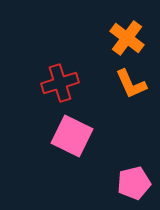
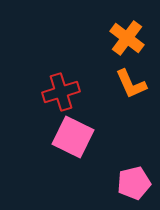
red cross: moved 1 px right, 9 px down
pink square: moved 1 px right, 1 px down
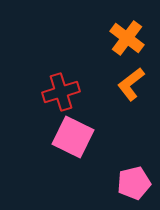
orange L-shape: rotated 76 degrees clockwise
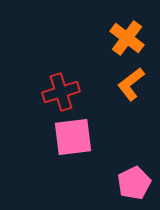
pink square: rotated 33 degrees counterclockwise
pink pentagon: rotated 12 degrees counterclockwise
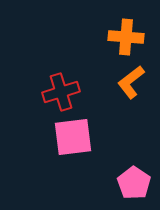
orange cross: moved 1 px left, 1 px up; rotated 32 degrees counterclockwise
orange L-shape: moved 2 px up
pink pentagon: rotated 12 degrees counterclockwise
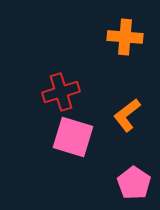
orange cross: moved 1 px left
orange L-shape: moved 4 px left, 33 px down
pink square: rotated 24 degrees clockwise
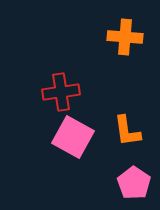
red cross: rotated 9 degrees clockwise
orange L-shape: moved 16 px down; rotated 60 degrees counterclockwise
pink square: rotated 12 degrees clockwise
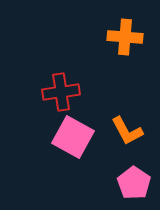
orange L-shape: rotated 20 degrees counterclockwise
